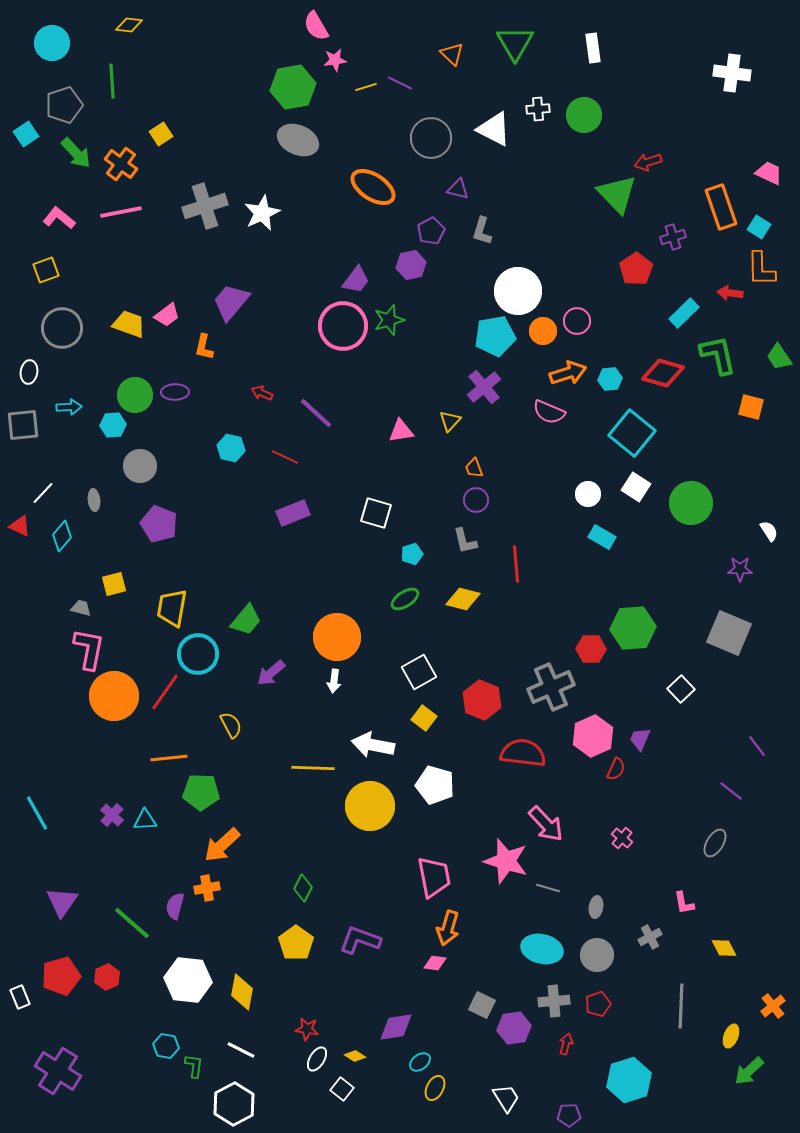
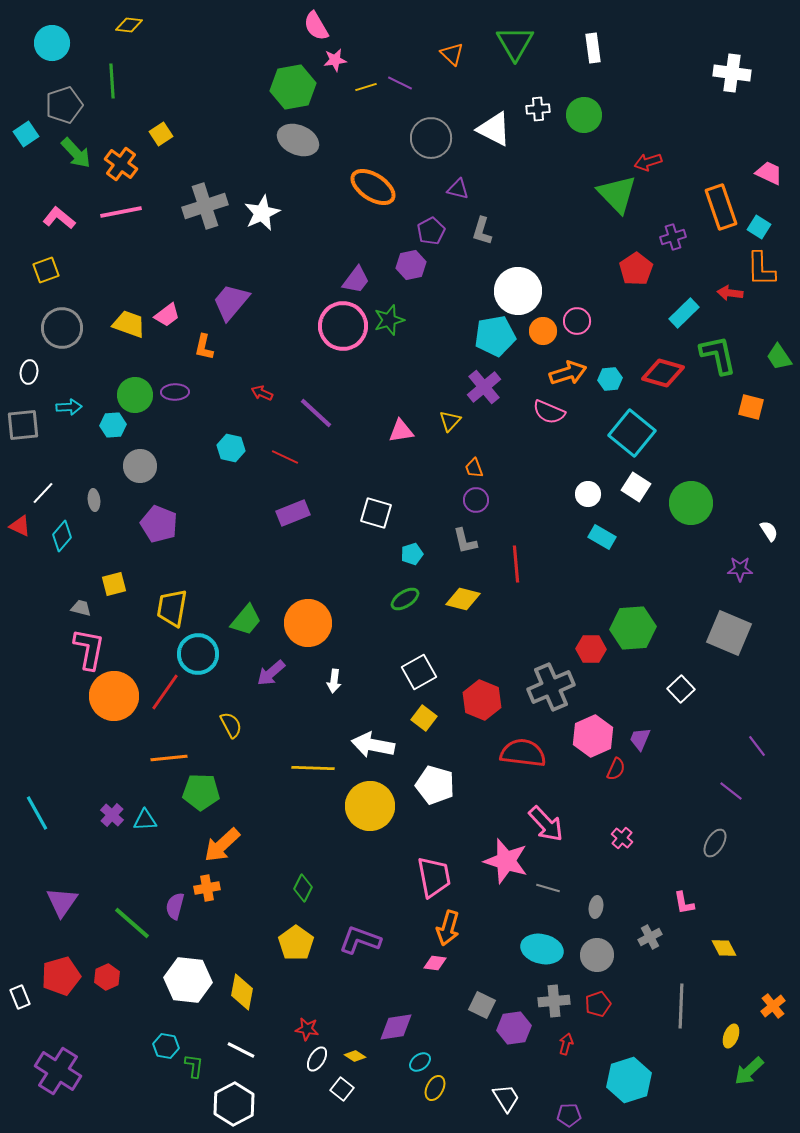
orange circle at (337, 637): moved 29 px left, 14 px up
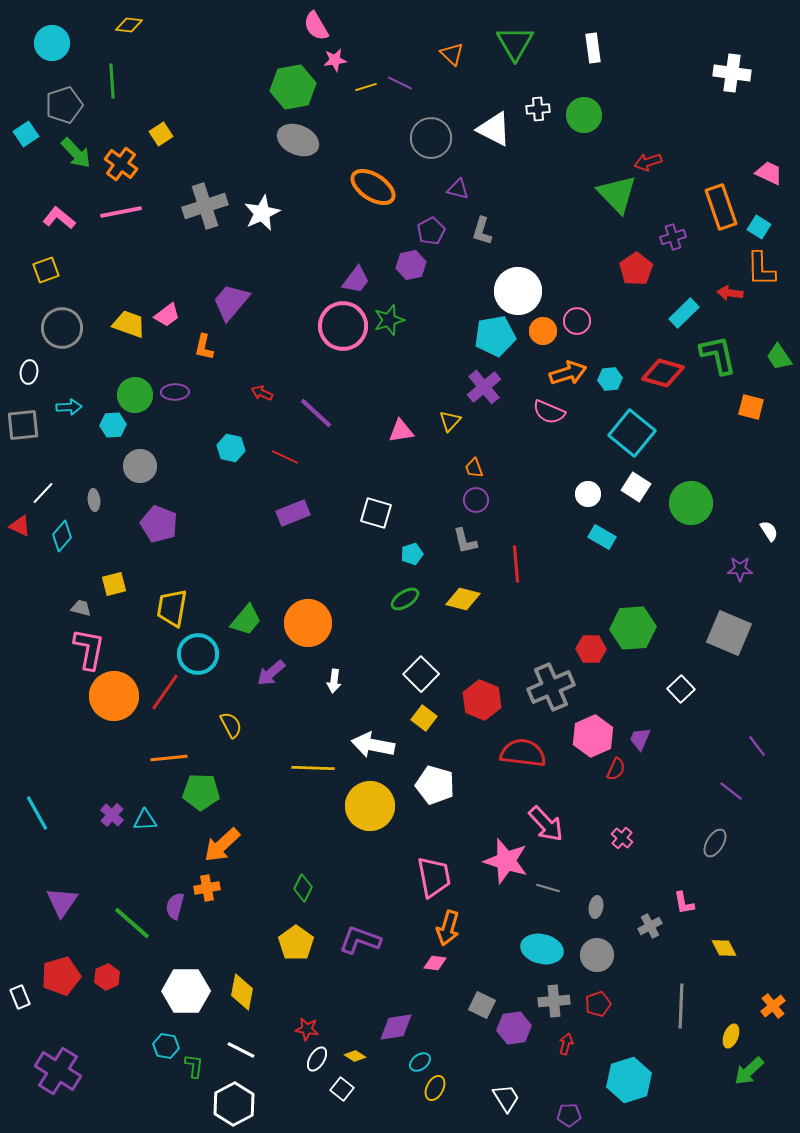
white square at (419, 672): moved 2 px right, 2 px down; rotated 16 degrees counterclockwise
gray cross at (650, 937): moved 11 px up
white hexagon at (188, 980): moved 2 px left, 11 px down; rotated 6 degrees counterclockwise
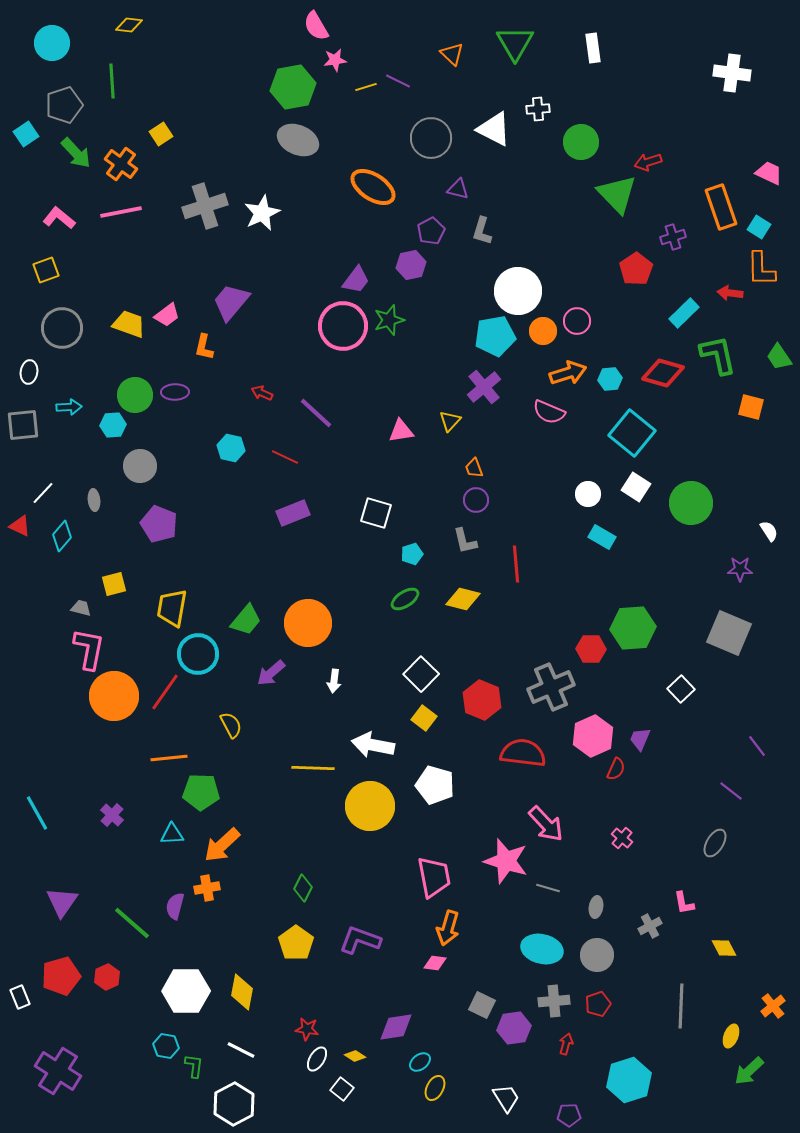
purple line at (400, 83): moved 2 px left, 2 px up
green circle at (584, 115): moved 3 px left, 27 px down
cyan triangle at (145, 820): moved 27 px right, 14 px down
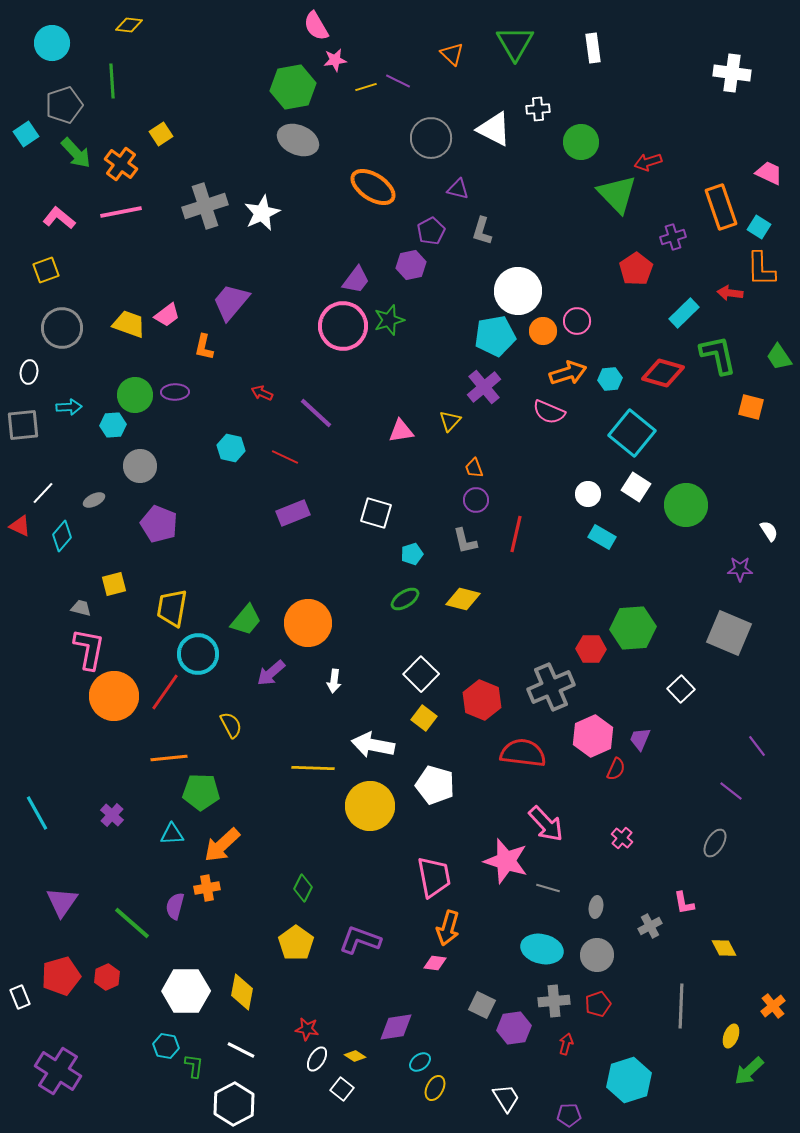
gray ellipse at (94, 500): rotated 70 degrees clockwise
green circle at (691, 503): moved 5 px left, 2 px down
red line at (516, 564): moved 30 px up; rotated 18 degrees clockwise
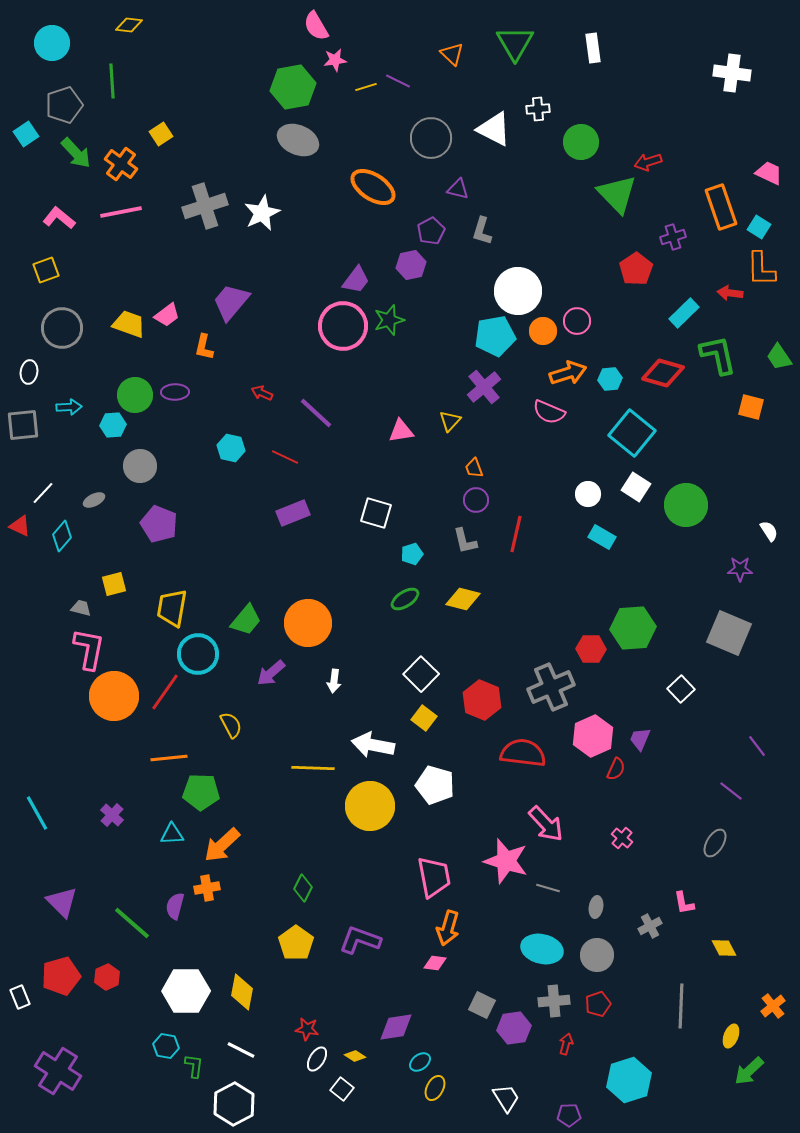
purple triangle at (62, 902): rotated 20 degrees counterclockwise
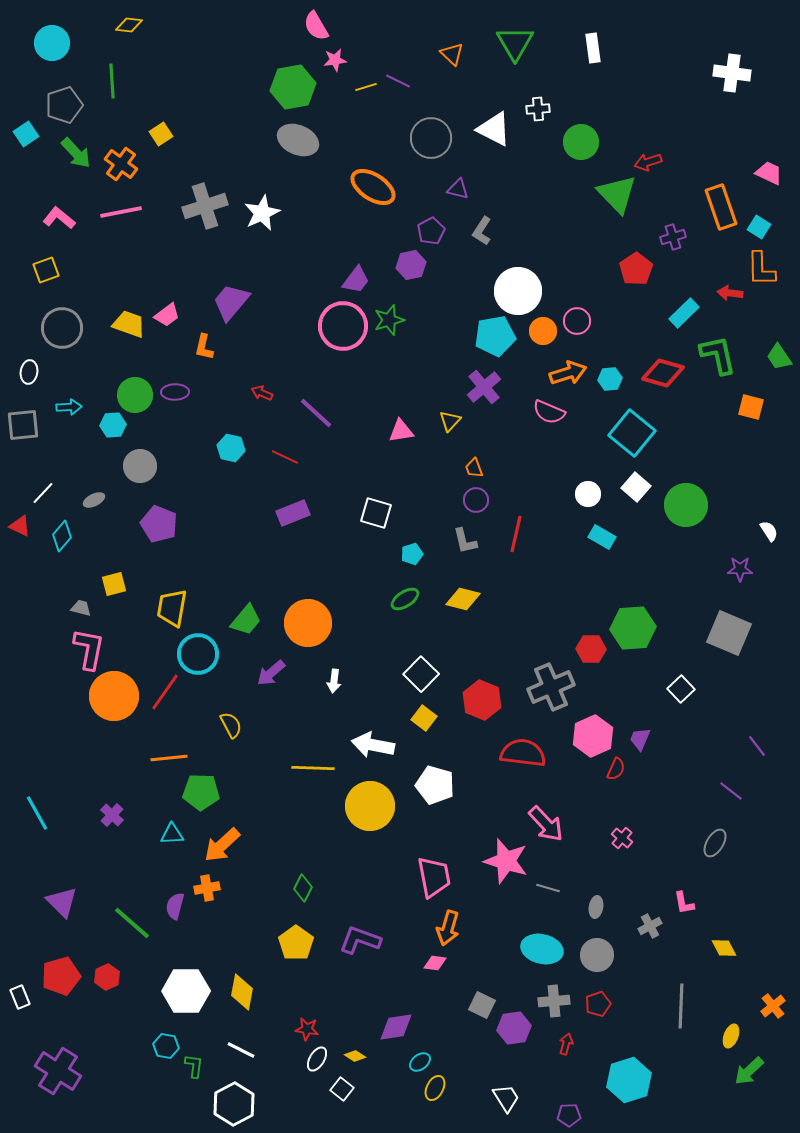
gray L-shape at (482, 231): rotated 16 degrees clockwise
white square at (636, 487): rotated 8 degrees clockwise
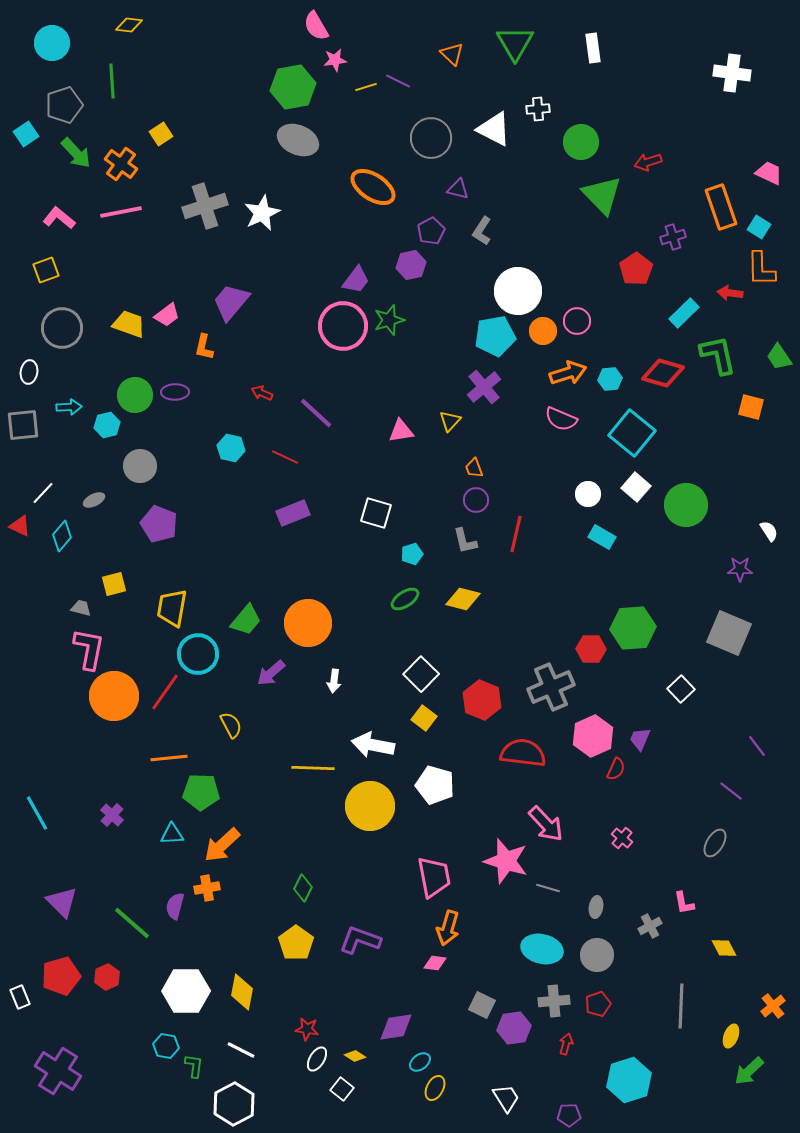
green triangle at (617, 194): moved 15 px left, 1 px down
pink semicircle at (549, 412): moved 12 px right, 7 px down
cyan hexagon at (113, 425): moved 6 px left; rotated 10 degrees counterclockwise
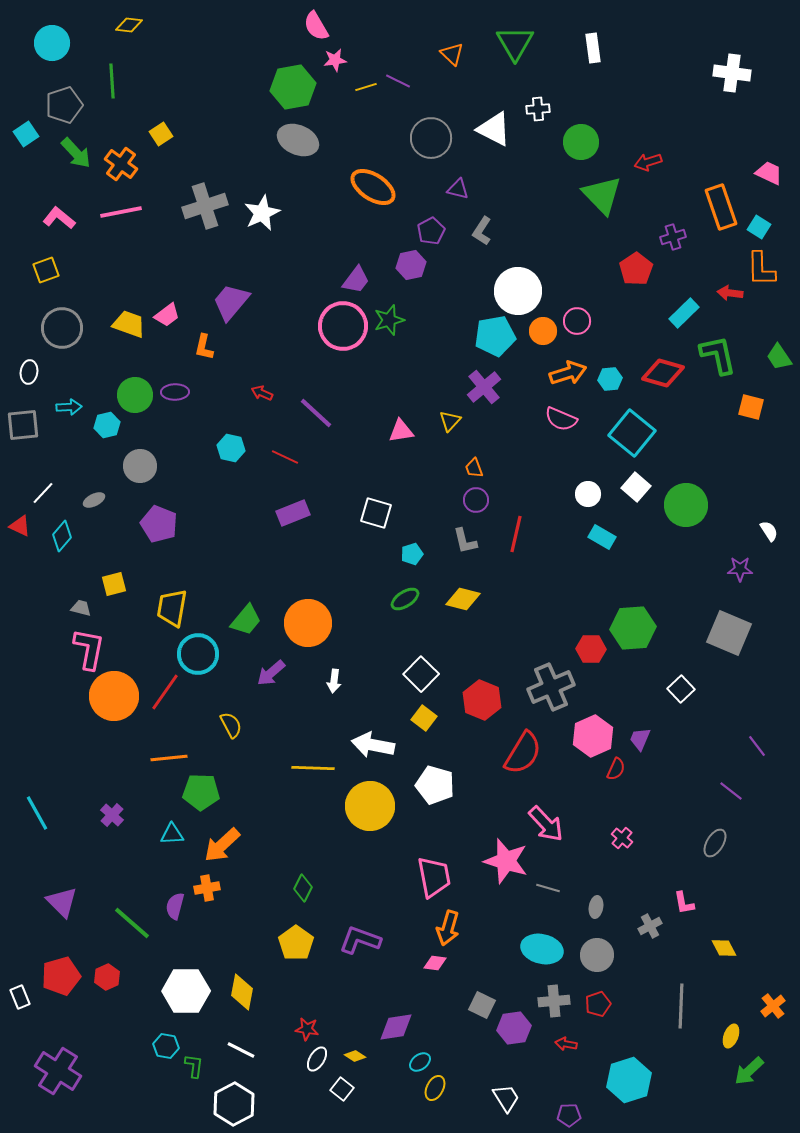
red semicircle at (523, 753): rotated 114 degrees clockwise
red arrow at (566, 1044): rotated 95 degrees counterclockwise
